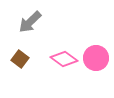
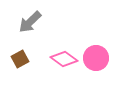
brown square: rotated 24 degrees clockwise
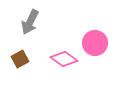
gray arrow: rotated 20 degrees counterclockwise
pink circle: moved 1 px left, 15 px up
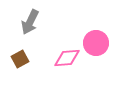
pink circle: moved 1 px right
pink diamond: moved 3 px right, 1 px up; rotated 40 degrees counterclockwise
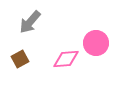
gray arrow: rotated 15 degrees clockwise
pink diamond: moved 1 px left, 1 px down
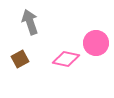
gray arrow: rotated 120 degrees clockwise
pink diamond: rotated 16 degrees clockwise
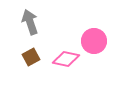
pink circle: moved 2 px left, 2 px up
brown square: moved 11 px right, 2 px up
